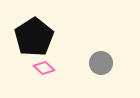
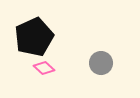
black pentagon: rotated 9 degrees clockwise
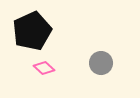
black pentagon: moved 2 px left, 6 px up
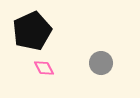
pink diamond: rotated 20 degrees clockwise
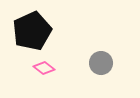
pink diamond: rotated 25 degrees counterclockwise
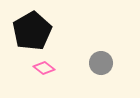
black pentagon: rotated 6 degrees counterclockwise
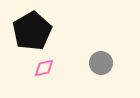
pink diamond: rotated 50 degrees counterclockwise
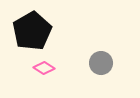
pink diamond: rotated 45 degrees clockwise
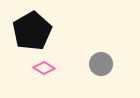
gray circle: moved 1 px down
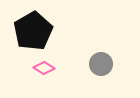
black pentagon: moved 1 px right
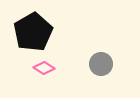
black pentagon: moved 1 px down
